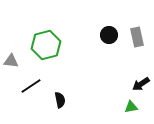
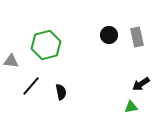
black line: rotated 15 degrees counterclockwise
black semicircle: moved 1 px right, 8 px up
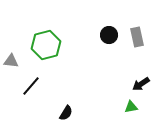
black semicircle: moved 5 px right, 21 px down; rotated 42 degrees clockwise
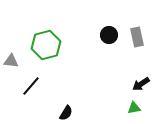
green triangle: moved 3 px right, 1 px down
